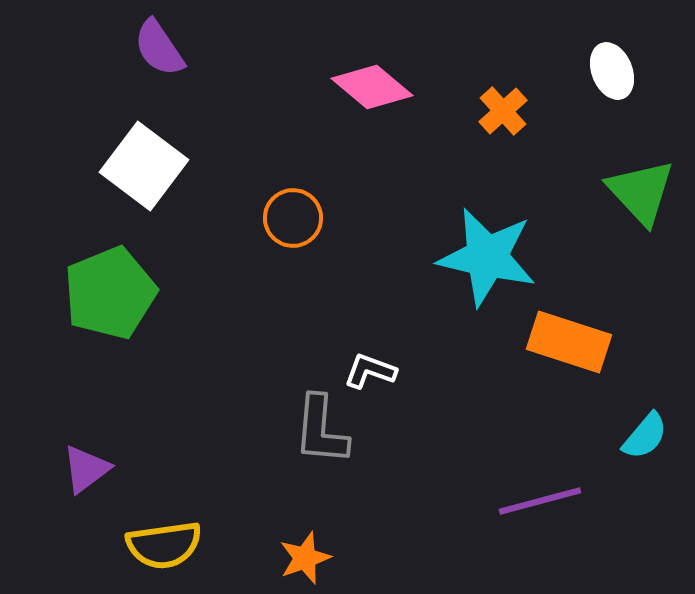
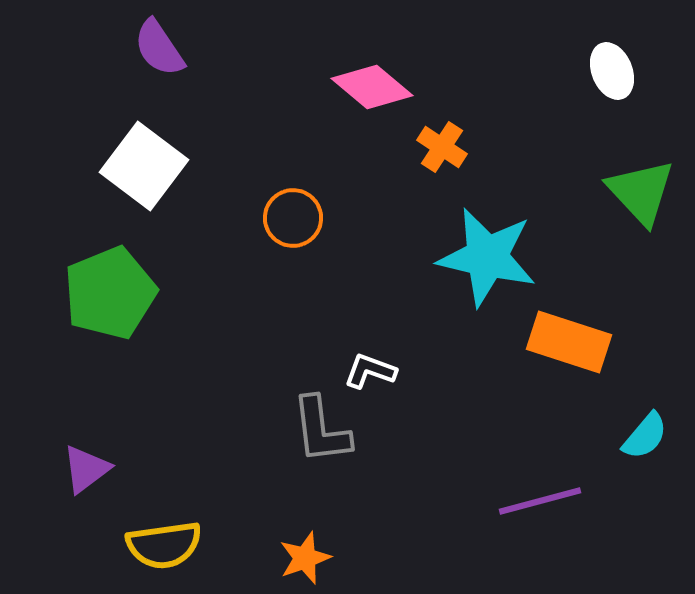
orange cross: moved 61 px left, 36 px down; rotated 15 degrees counterclockwise
gray L-shape: rotated 12 degrees counterclockwise
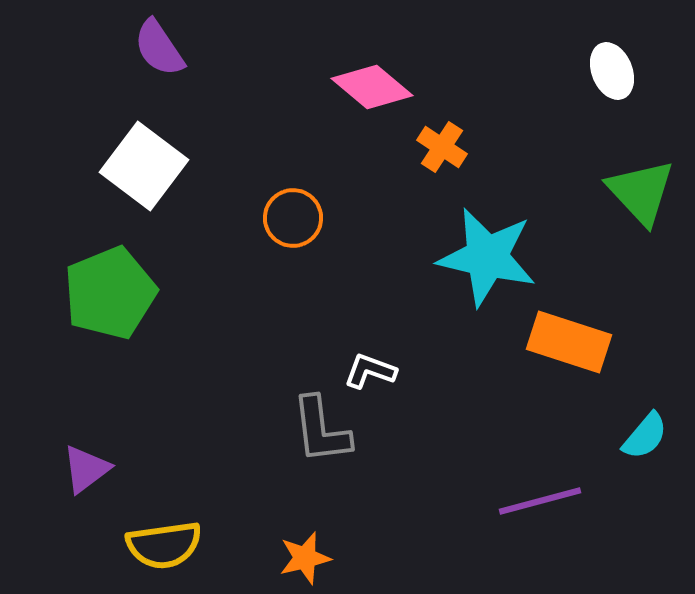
orange star: rotated 6 degrees clockwise
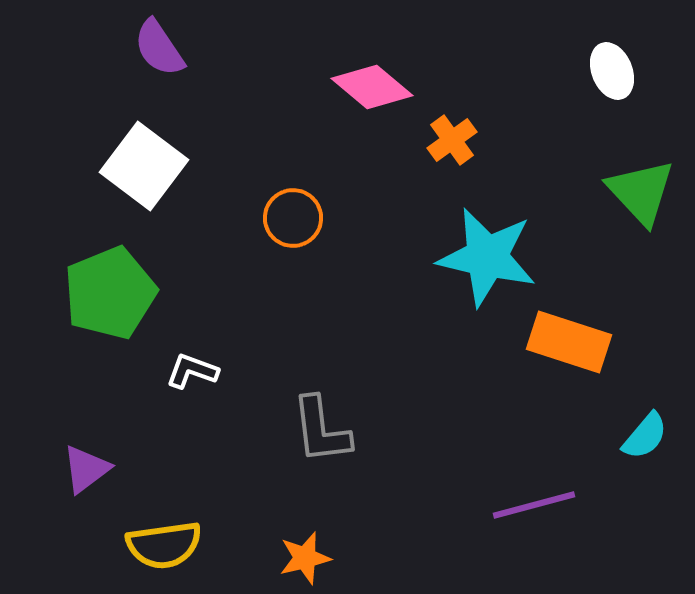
orange cross: moved 10 px right, 7 px up; rotated 21 degrees clockwise
white L-shape: moved 178 px left
purple line: moved 6 px left, 4 px down
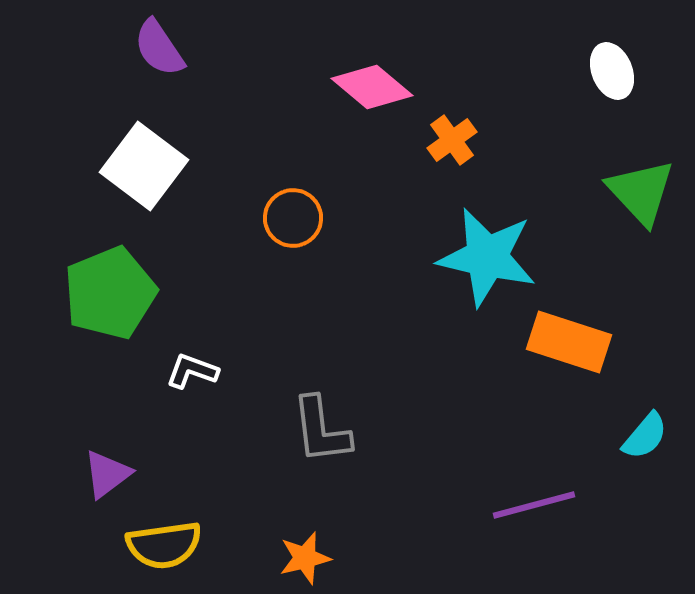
purple triangle: moved 21 px right, 5 px down
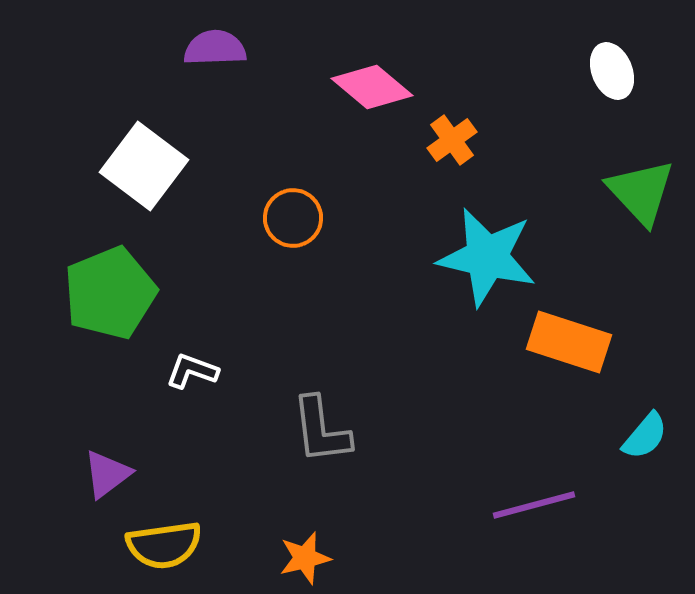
purple semicircle: moved 56 px right; rotated 122 degrees clockwise
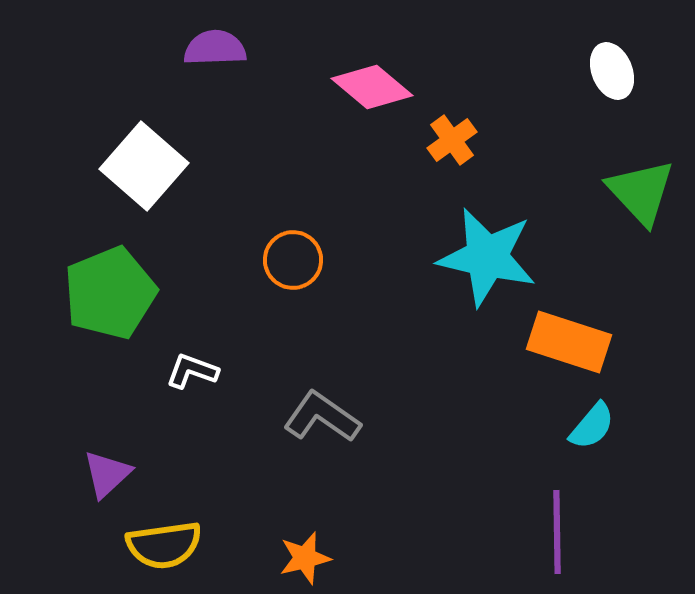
white square: rotated 4 degrees clockwise
orange circle: moved 42 px down
gray L-shape: moved 1 px right, 13 px up; rotated 132 degrees clockwise
cyan semicircle: moved 53 px left, 10 px up
purple triangle: rotated 6 degrees counterclockwise
purple line: moved 23 px right, 27 px down; rotated 76 degrees counterclockwise
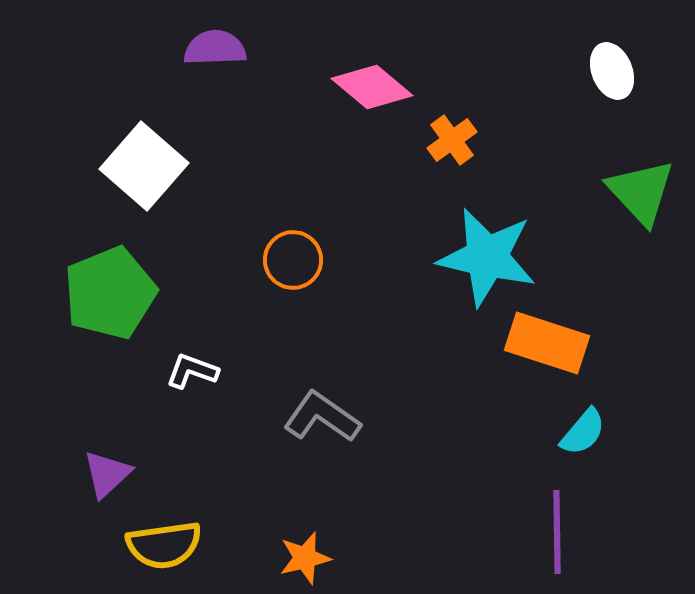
orange rectangle: moved 22 px left, 1 px down
cyan semicircle: moved 9 px left, 6 px down
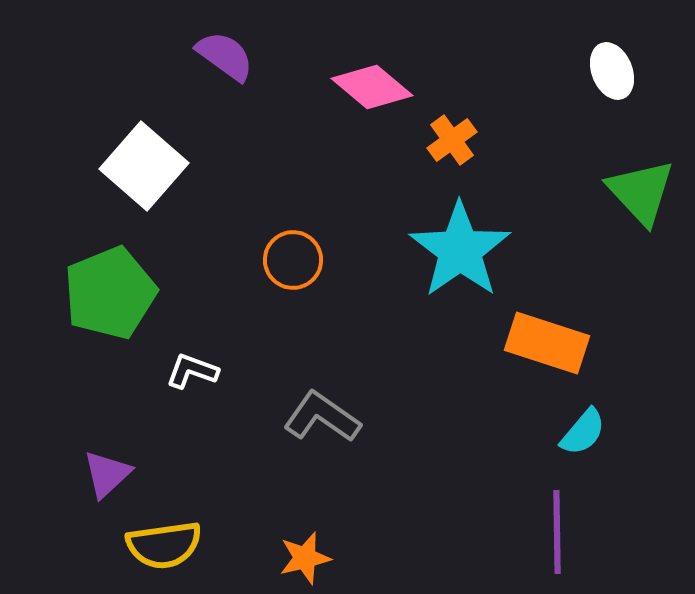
purple semicircle: moved 10 px right, 8 px down; rotated 38 degrees clockwise
cyan star: moved 27 px left, 7 px up; rotated 24 degrees clockwise
